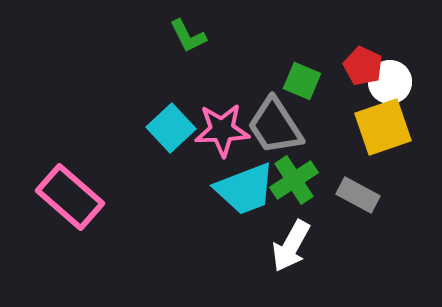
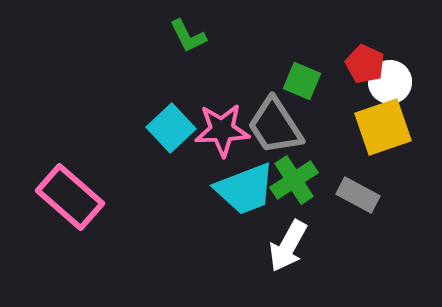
red pentagon: moved 2 px right, 2 px up
white arrow: moved 3 px left
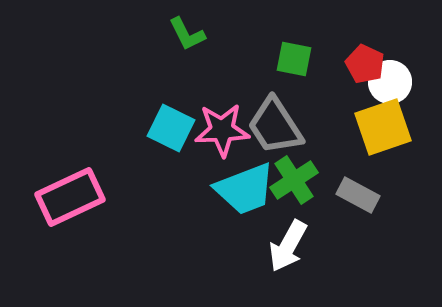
green L-shape: moved 1 px left, 2 px up
green square: moved 8 px left, 22 px up; rotated 12 degrees counterclockwise
cyan square: rotated 21 degrees counterclockwise
pink rectangle: rotated 66 degrees counterclockwise
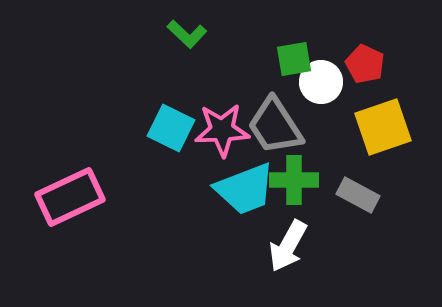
green L-shape: rotated 21 degrees counterclockwise
green square: rotated 21 degrees counterclockwise
white circle: moved 69 px left
green cross: rotated 33 degrees clockwise
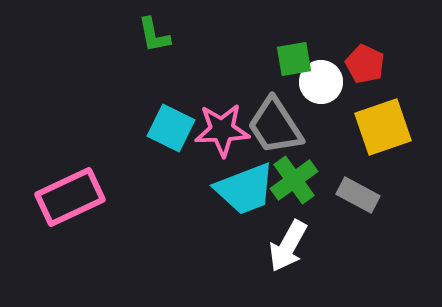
green L-shape: moved 33 px left, 1 px down; rotated 36 degrees clockwise
green cross: rotated 36 degrees counterclockwise
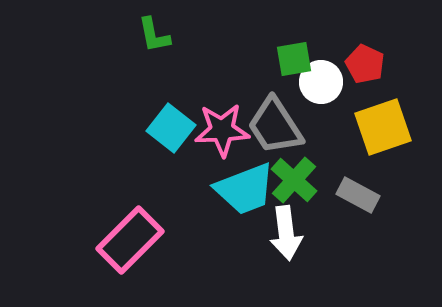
cyan square: rotated 12 degrees clockwise
green cross: rotated 12 degrees counterclockwise
pink rectangle: moved 60 px right, 43 px down; rotated 20 degrees counterclockwise
white arrow: moved 2 px left, 13 px up; rotated 36 degrees counterclockwise
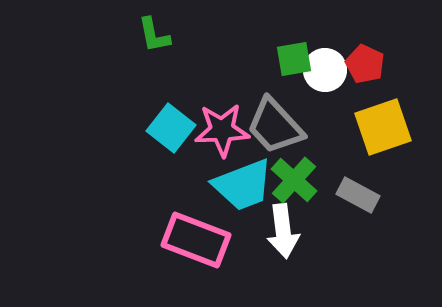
white circle: moved 4 px right, 12 px up
gray trapezoid: rotated 10 degrees counterclockwise
cyan trapezoid: moved 2 px left, 4 px up
white arrow: moved 3 px left, 2 px up
pink rectangle: moved 66 px right; rotated 66 degrees clockwise
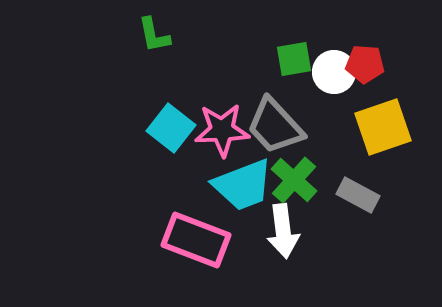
red pentagon: rotated 21 degrees counterclockwise
white circle: moved 9 px right, 2 px down
